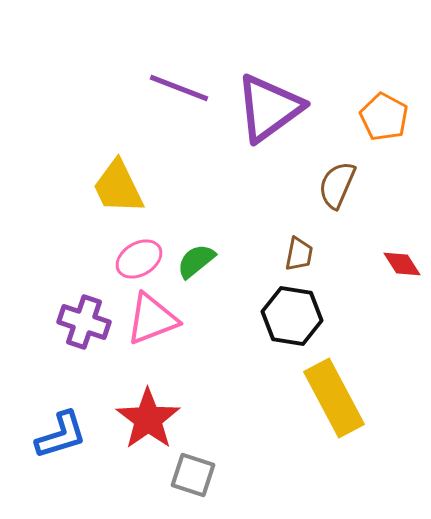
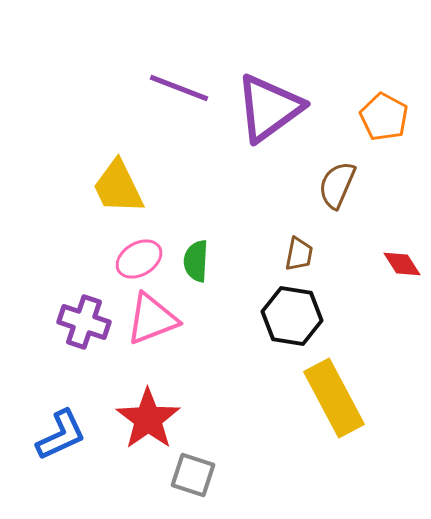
green semicircle: rotated 48 degrees counterclockwise
blue L-shape: rotated 8 degrees counterclockwise
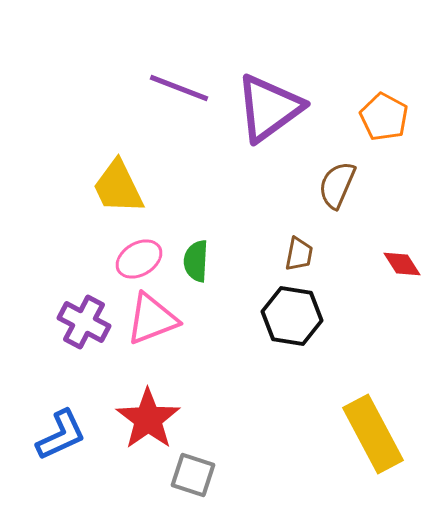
purple cross: rotated 9 degrees clockwise
yellow rectangle: moved 39 px right, 36 px down
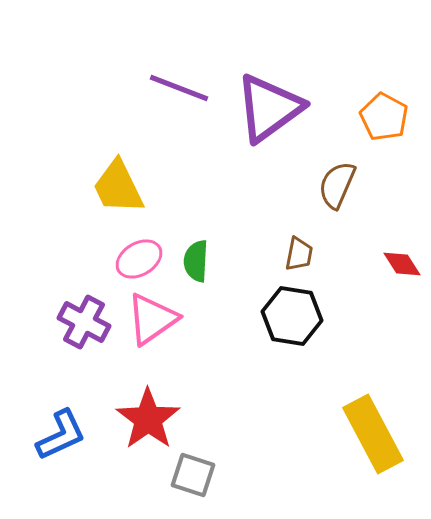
pink triangle: rotated 14 degrees counterclockwise
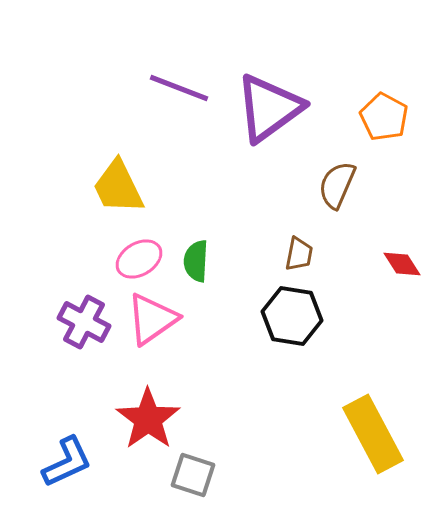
blue L-shape: moved 6 px right, 27 px down
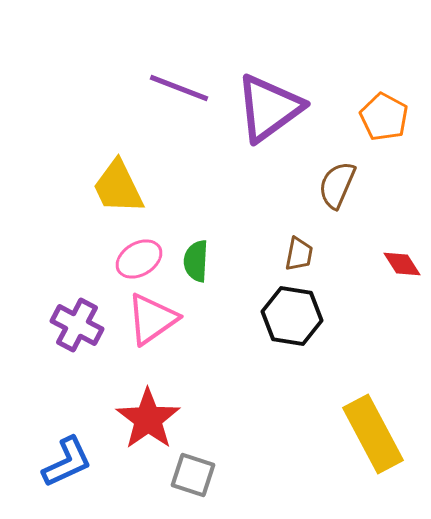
purple cross: moved 7 px left, 3 px down
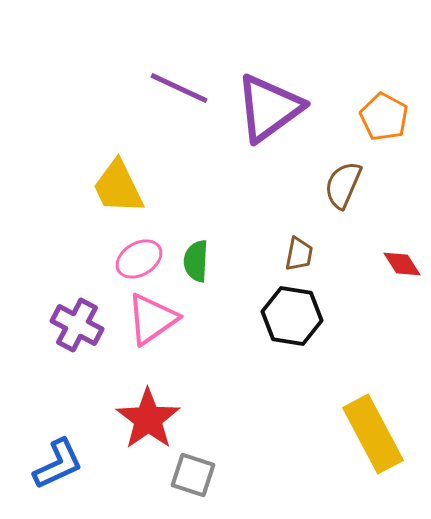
purple line: rotated 4 degrees clockwise
brown semicircle: moved 6 px right
blue L-shape: moved 9 px left, 2 px down
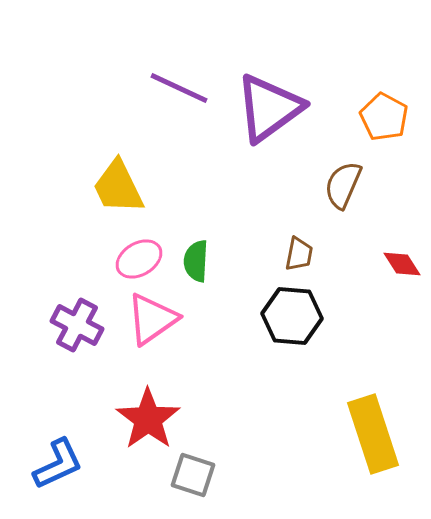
black hexagon: rotated 4 degrees counterclockwise
yellow rectangle: rotated 10 degrees clockwise
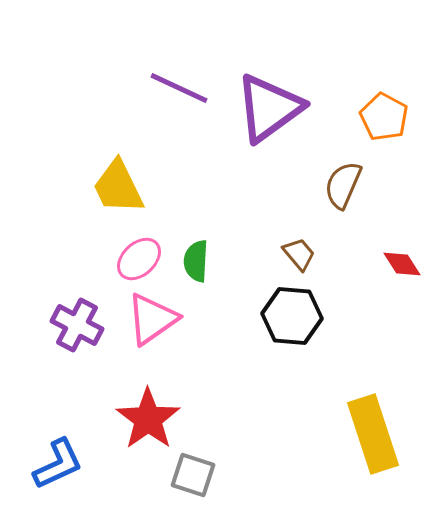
brown trapezoid: rotated 51 degrees counterclockwise
pink ellipse: rotated 12 degrees counterclockwise
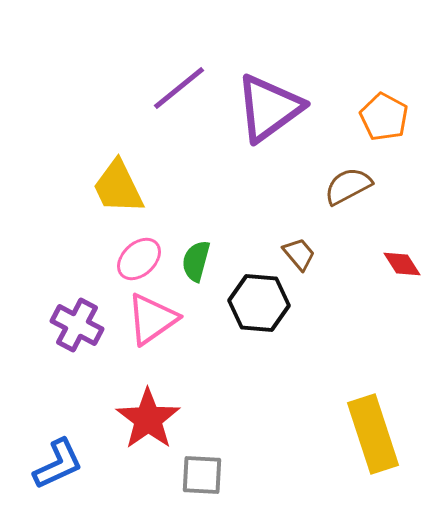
purple line: rotated 64 degrees counterclockwise
brown semicircle: moved 5 px right, 1 px down; rotated 39 degrees clockwise
green semicircle: rotated 12 degrees clockwise
black hexagon: moved 33 px left, 13 px up
gray square: moved 9 px right; rotated 15 degrees counterclockwise
